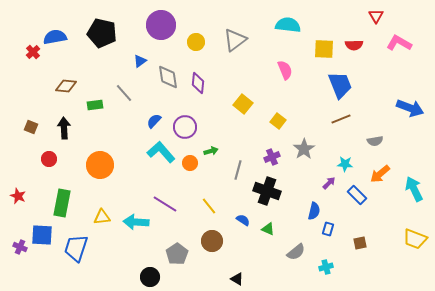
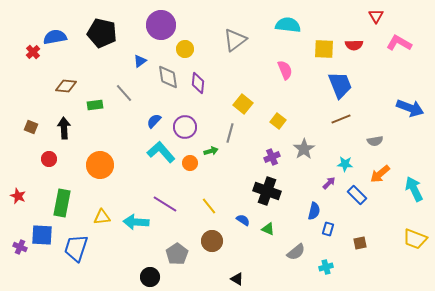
yellow circle at (196, 42): moved 11 px left, 7 px down
gray line at (238, 170): moved 8 px left, 37 px up
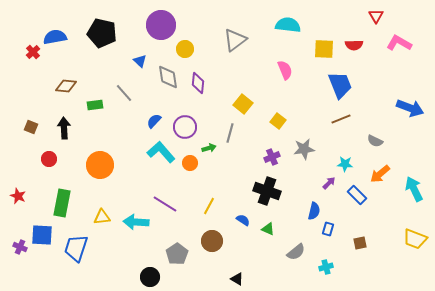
blue triangle at (140, 61): rotated 40 degrees counterclockwise
gray semicircle at (375, 141): rotated 35 degrees clockwise
gray star at (304, 149): rotated 25 degrees clockwise
green arrow at (211, 151): moved 2 px left, 3 px up
yellow line at (209, 206): rotated 66 degrees clockwise
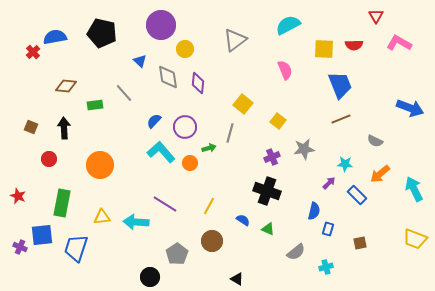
cyan semicircle at (288, 25): rotated 35 degrees counterclockwise
blue square at (42, 235): rotated 10 degrees counterclockwise
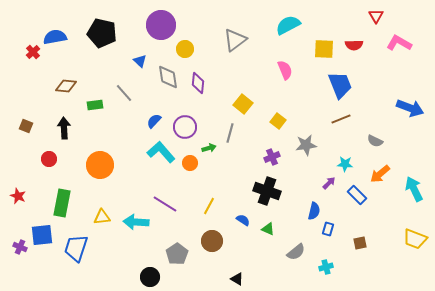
brown square at (31, 127): moved 5 px left, 1 px up
gray star at (304, 149): moved 2 px right, 4 px up
